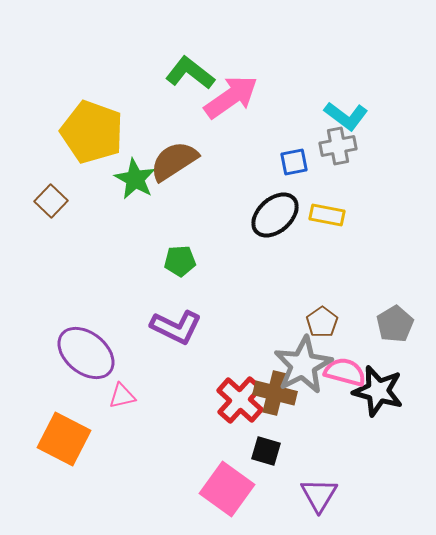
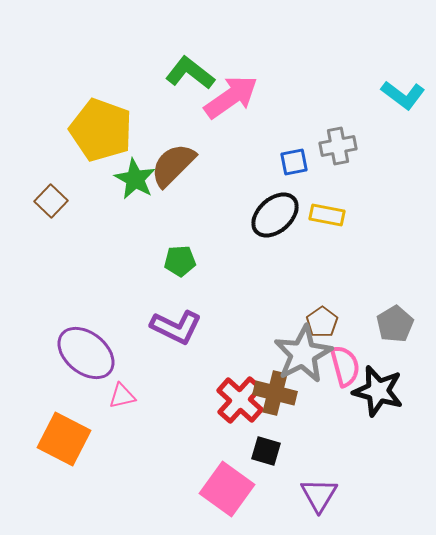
cyan L-shape: moved 57 px right, 21 px up
yellow pentagon: moved 9 px right, 2 px up
brown semicircle: moved 1 px left, 4 px down; rotated 12 degrees counterclockwise
gray star: moved 11 px up
pink semicircle: moved 6 px up; rotated 60 degrees clockwise
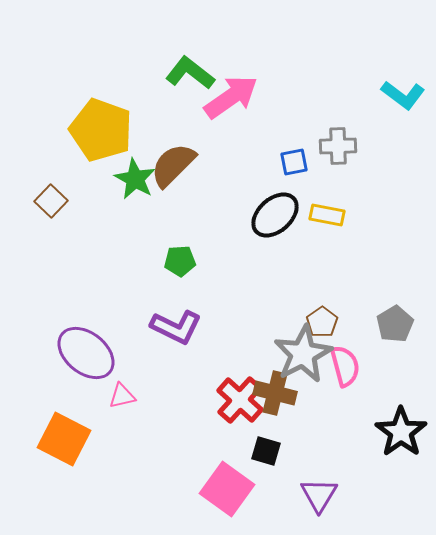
gray cross: rotated 9 degrees clockwise
black star: moved 23 px right, 41 px down; rotated 21 degrees clockwise
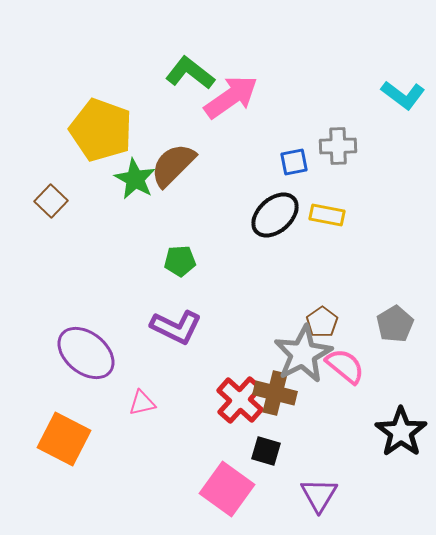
pink semicircle: rotated 36 degrees counterclockwise
pink triangle: moved 20 px right, 7 px down
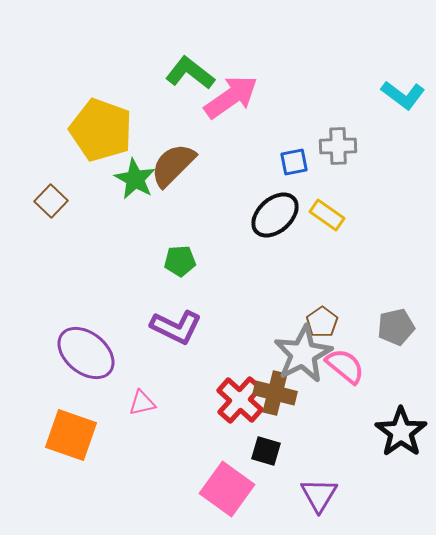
yellow rectangle: rotated 24 degrees clockwise
gray pentagon: moved 1 px right, 3 px down; rotated 18 degrees clockwise
orange square: moved 7 px right, 4 px up; rotated 8 degrees counterclockwise
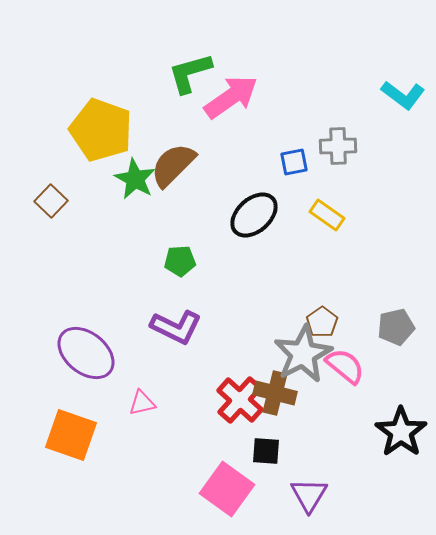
green L-shape: rotated 54 degrees counterclockwise
black ellipse: moved 21 px left
black square: rotated 12 degrees counterclockwise
purple triangle: moved 10 px left
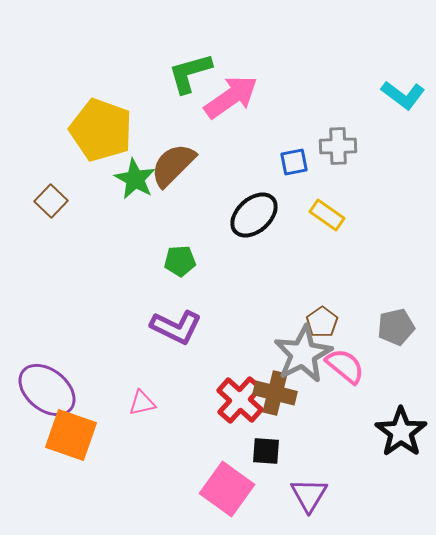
purple ellipse: moved 39 px left, 37 px down
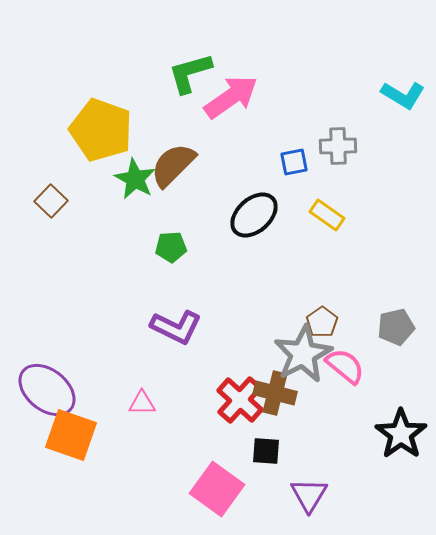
cyan L-shape: rotated 6 degrees counterclockwise
green pentagon: moved 9 px left, 14 px up
pink triangle: rotated 12 degrees clockwise
black star: moved 2 px down
pink square: moved 10 px left
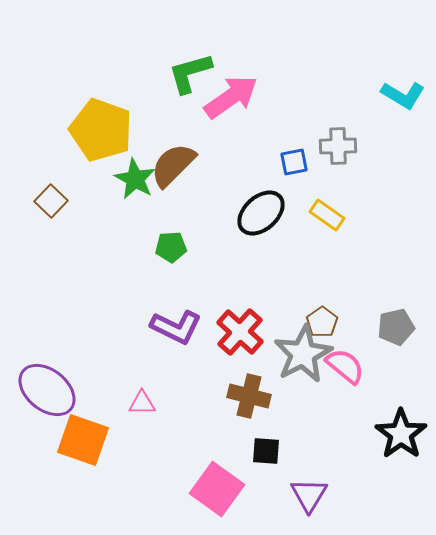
black ellipse: moved 7 px right, 2 px up
brown cross: moved 26 px left, 3 px down
red cross: moved 68 px up
orange square: moved 12 px right, 5 px down
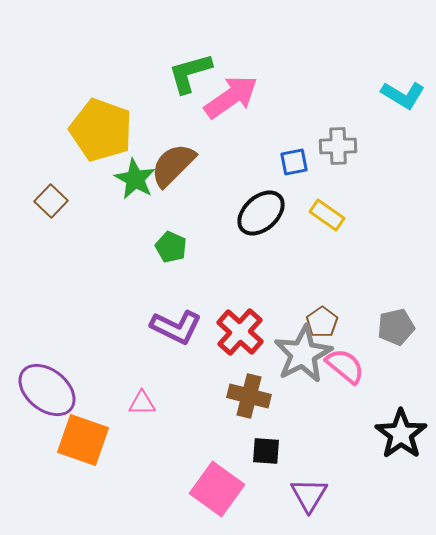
green pentagon: rotated 28 degrees clockwise
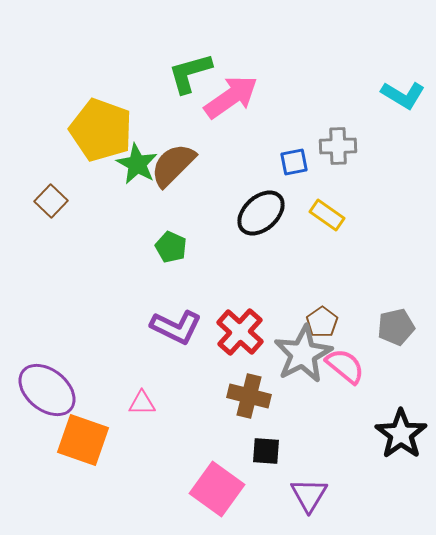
green star: moved 2 px right, 15 px up
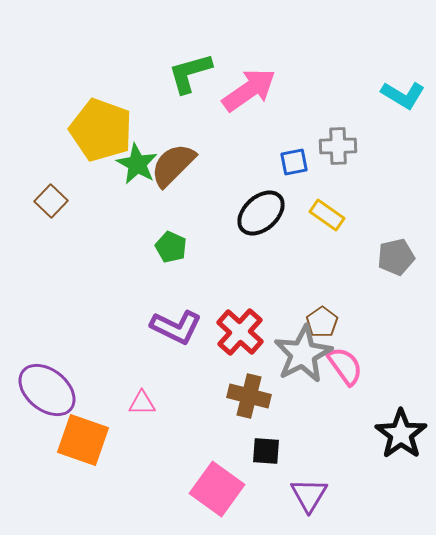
pink arrow: moved 18 px right, 7 px up
gray pentagon: moved 70 px up
pink semicircle: rotated 15 degrees clockwise
